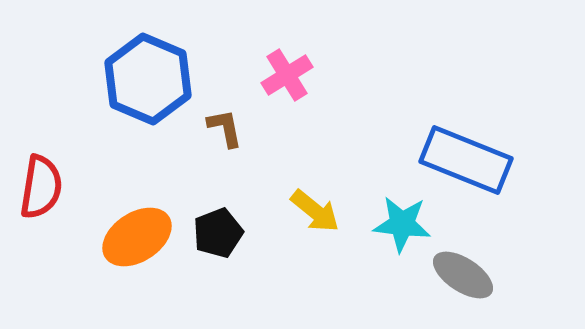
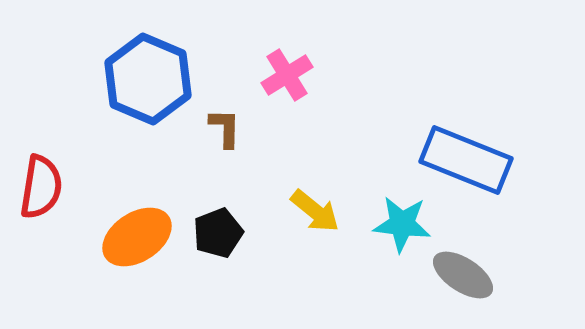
brown L-shape: rotated 12 degrees clockwise
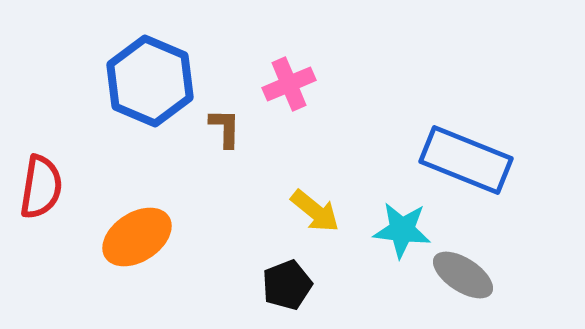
pink cross: moved 2 px right, 9 px down; rotated 9 degrees clockwise
blue hexagon: moved 2 px right, 2 px down
cyan star: moved 6 px down
black pentagon: moved 69 px right, 52 px down
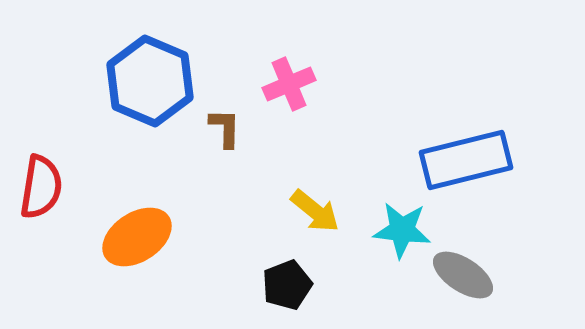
blue rectangle: rotated 36 degrees counterclockwise
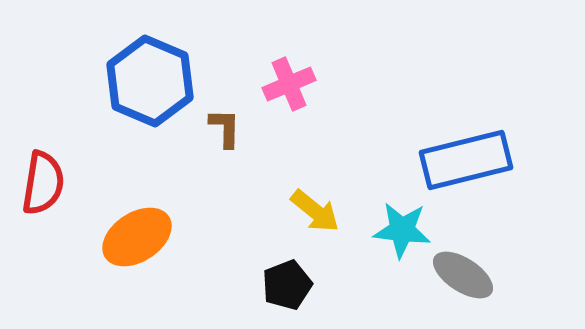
red semicircle: moved 2 px right, 4 px up
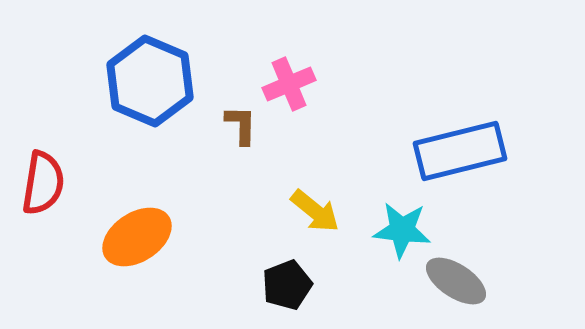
brown L-shape: moved 16 px right, 3 px up
blue rectangle: moved 6 px left, 9 px up
gray ellipse: moved 7 px left, 6 px down
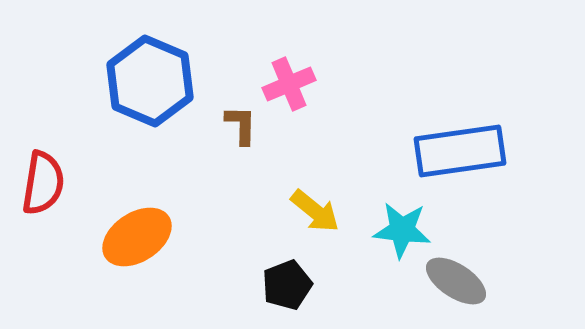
blue rectangle: rotated 6 degrees clockwise
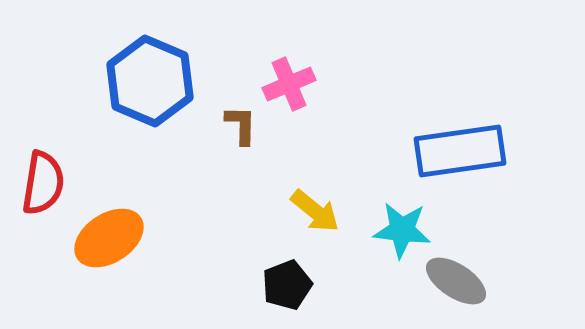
orange ellipse: moved 28 px left, 1 px down
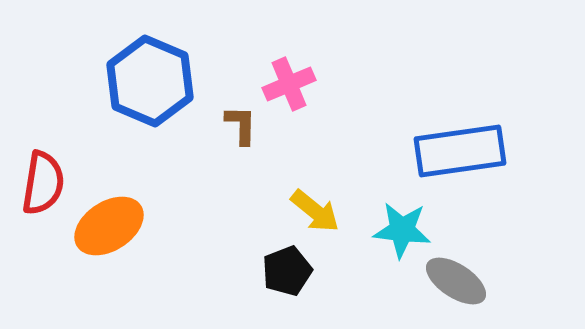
orange ellipse: moved 12 px up
black pentagon: moved 14 px up
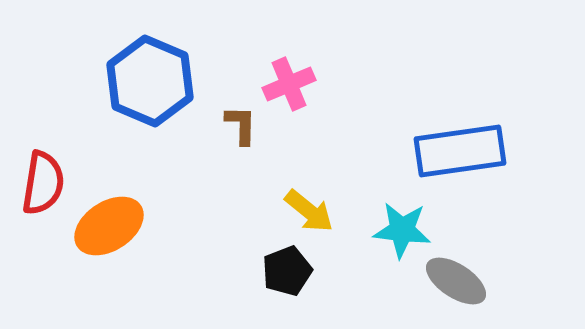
yellow arrow: moved 6 px left
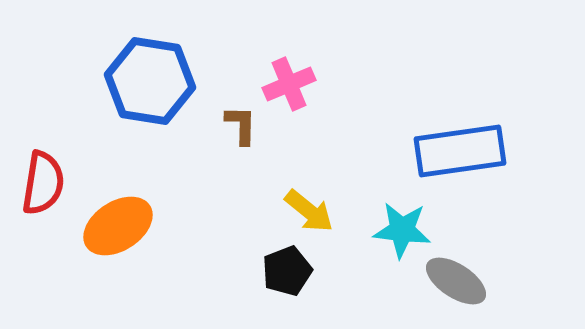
blue hexagon: rotated 14 degrees counterclockwise
orange ellipse: moved 9 px right
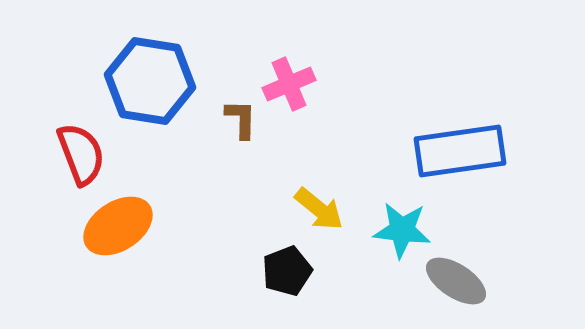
brown L-shape: moved 6 px up
red semicircle: moved 38 px right, 29 px up; rotated 30 degrees counterclockwise
yellow arrow: moved 10 px right, 2 px up
